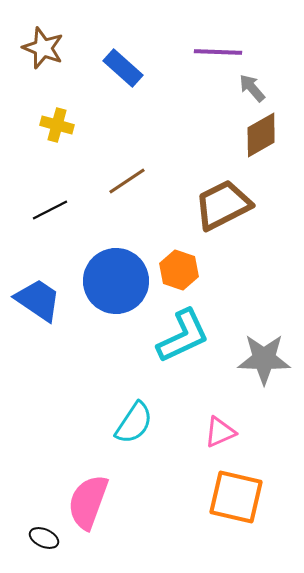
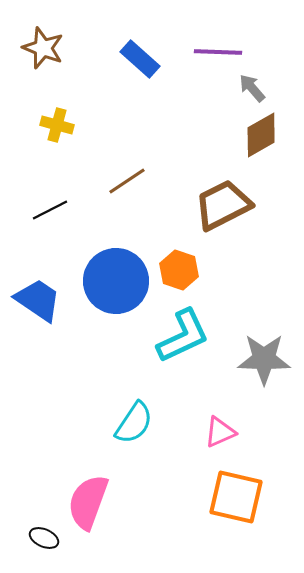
blue rectangle: moved 17 px right, 9 px up
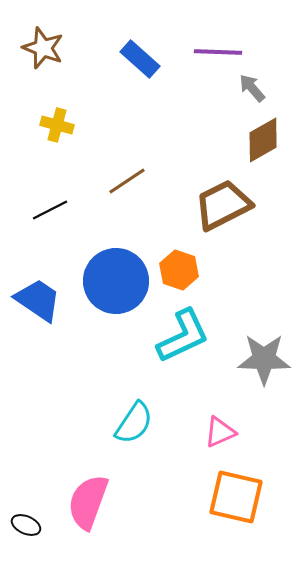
brown diamond: moved 2 px right, 5 px down
black ellipse: moved 18 px left, 13 px up
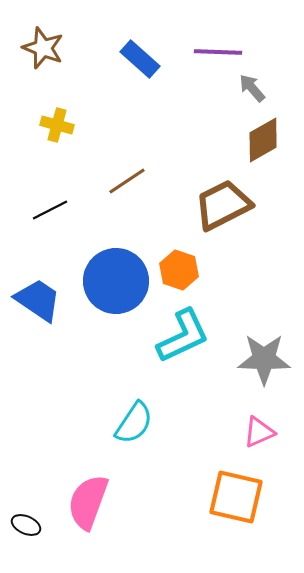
pink triangle: moved 39 px right
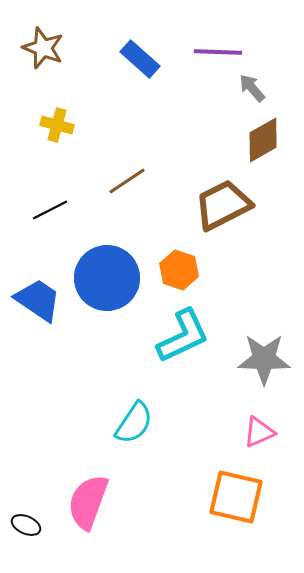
blue circle: moved 9 px left, 3 px up
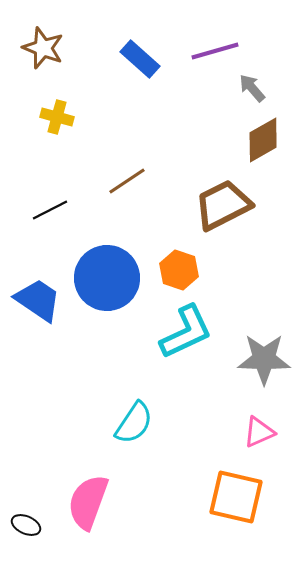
purple line: moved 3 px left, 1 px up; rotated 18 degrees counterclockwise
yellow cross: moved 8 px up
cyan L-shape: moved 3 px right, 4 px up
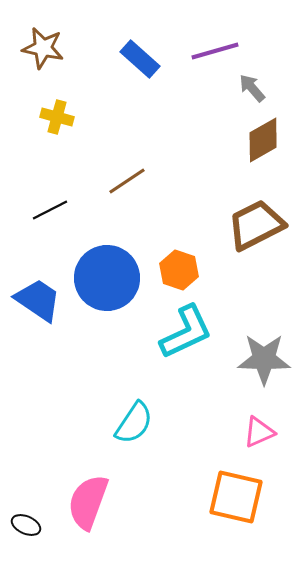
brown star: rotated 9 degrees counterclockwise
brown trapezoid: moved 33 px right, 20 px down
